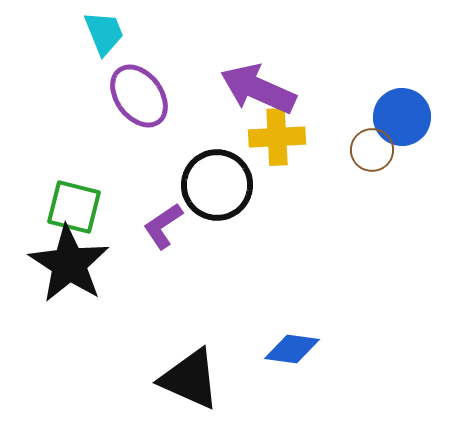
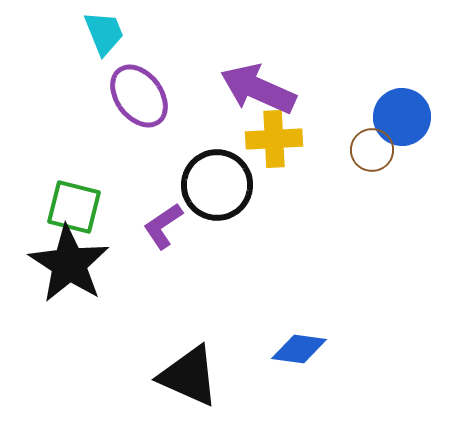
yellow cross: moved 3 px left, 2 px down
blue diamond: moved 7 px right
black triangle: moved 1 px left, 3 px up
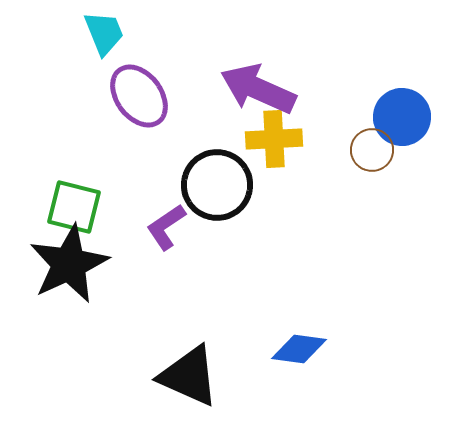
purple L-shape: moved 3 px right, 1 px down
black star: rotated 14 degrees clockwise
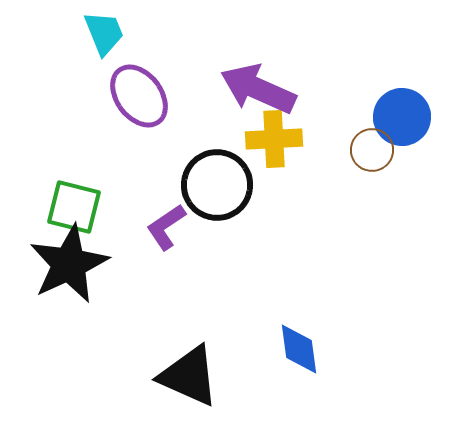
blue diamond: rotated 74 degrees clockwise
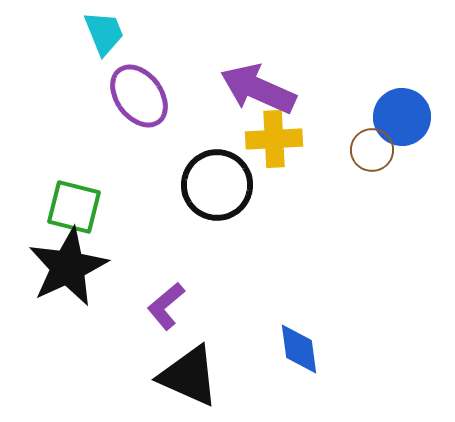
purple L-shape: moved 79 px down; rotated 6 degrees counterclockwise
black star: moved 1 px left, 3 px down
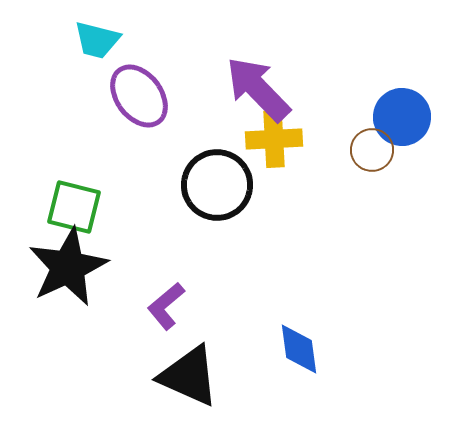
cyan trapezoid: moved 7 px left, 7 px down; rotated 126 degrees clockwise
purple arrow: rotated 22 degrees clockwise
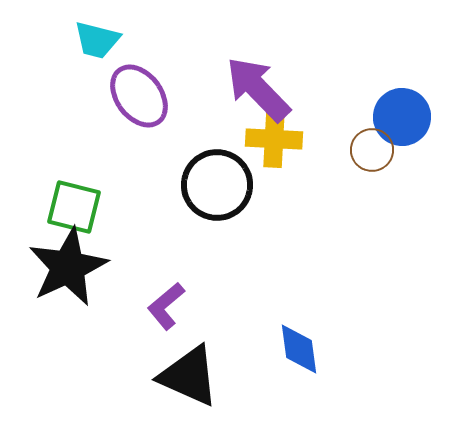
yellow cross: rotated 6 degrees clockwise
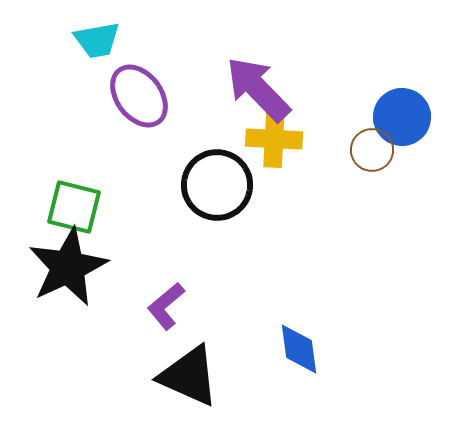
cyan trapezoid: rotated 24 degrees counterclockwise
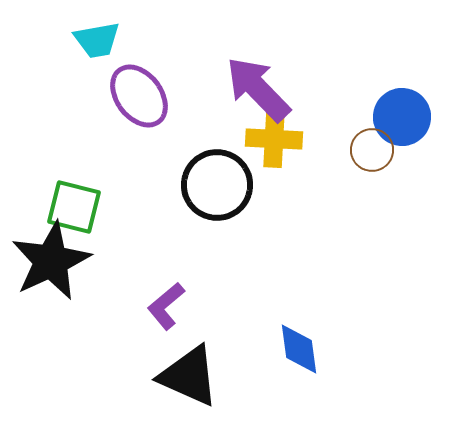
black star: moved 17 px left, 6 px up
